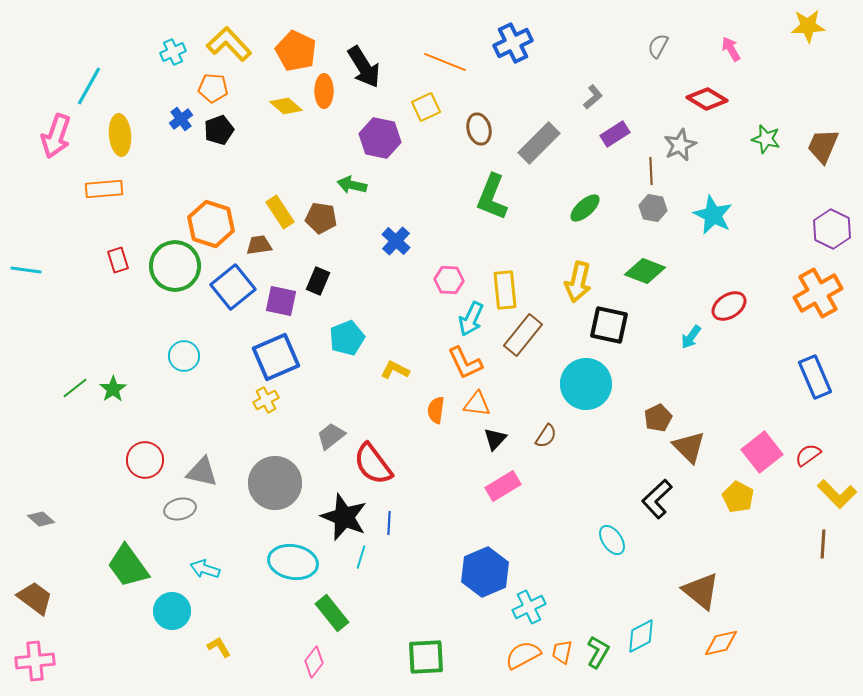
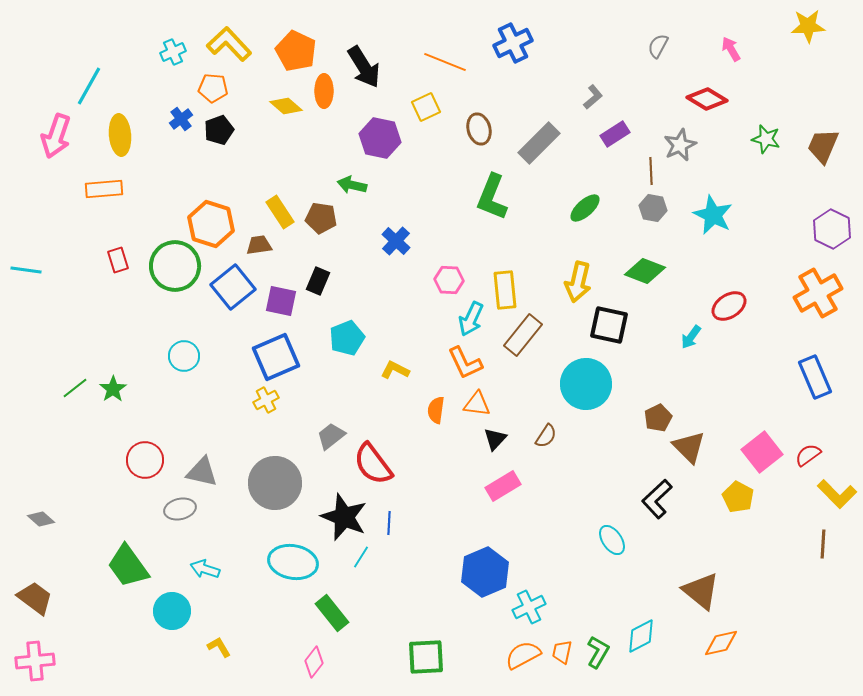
cyan line at (361, 557): rotated 15 degrees clockwise
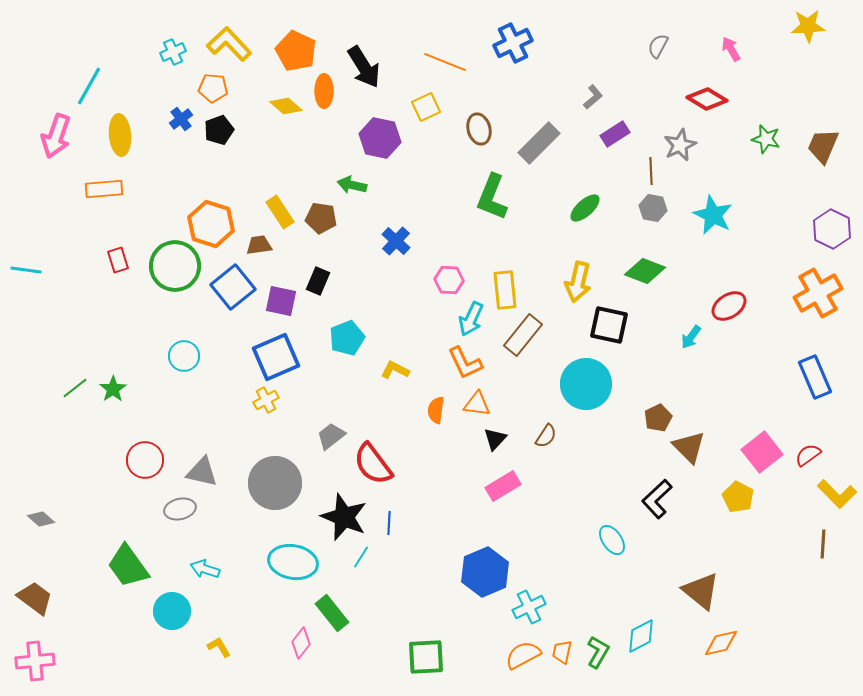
pink diamond at (314, 662): moved 13 px left, 19 px up
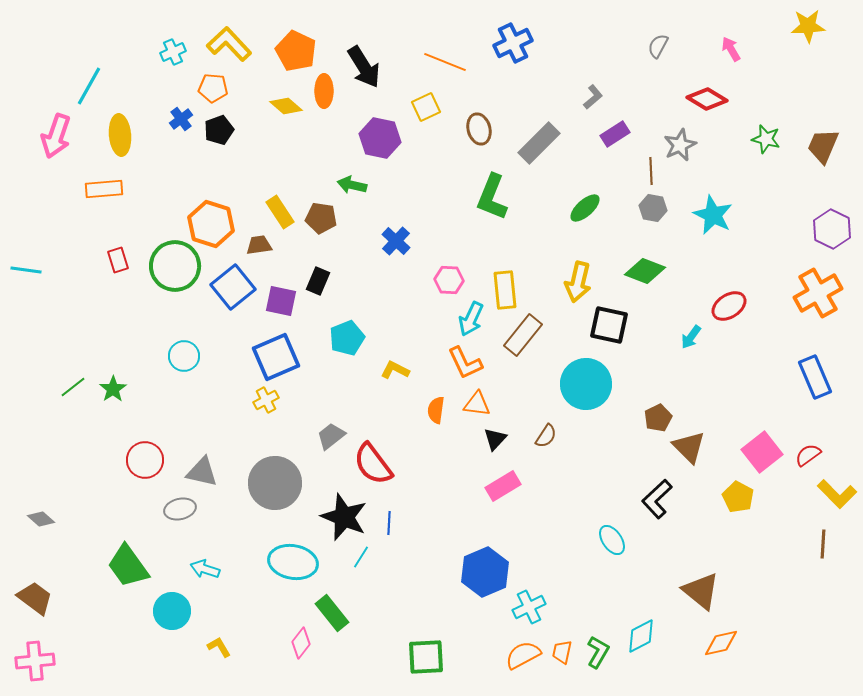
green line at (75, 388): moved 2 px left, 1 px up
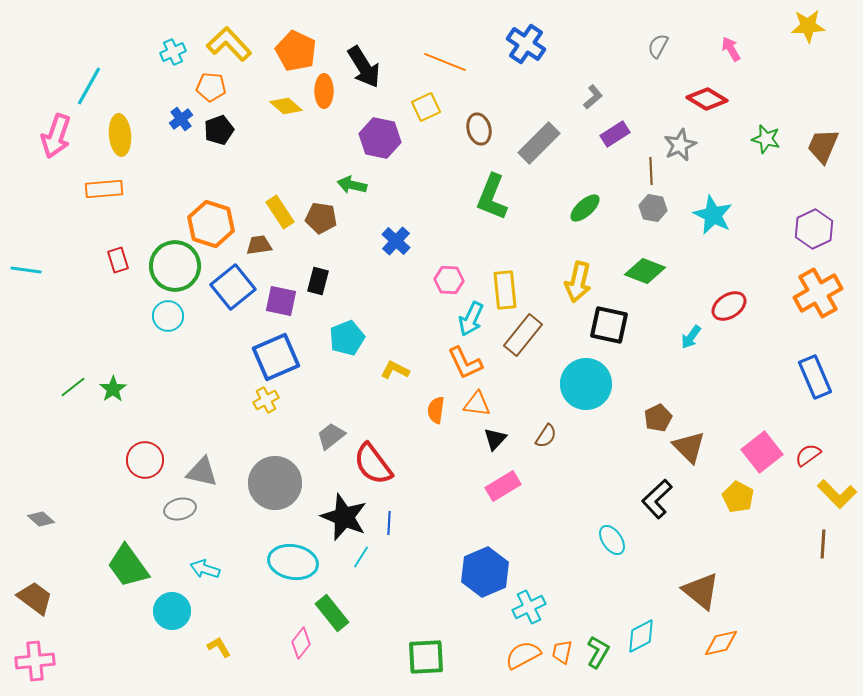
blue cross at (513, 43): moved 13 px right, 1 px down; rotated 30 degrees counterclockwise
orange pentagon at (213, 88): moved 2 px left, 1 px up
purple hexagon at (832, 229): moved 18 px left; rotated 9 degrees clockwise
black rectangle at (318, 281): rotated 8 degrees counterclockwise
cyan circle at (184, 356): moved 16 px left, 40 px up
